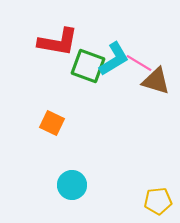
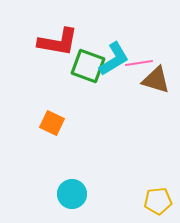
pink line: rotated 40 degrees counterclockwise
brown triangle: moved 1 px up
cyan circle: moved 9 px down
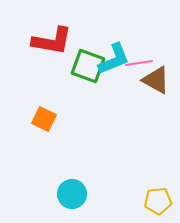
red L-shape: moved 6 px left, 1 px up
cyan L-shape: rotated 9 degrees clockwise
brown triangle: rotated 12 degrees clockwise
orange square: moved 8 px left, 4 px up
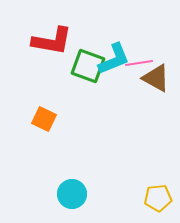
brown triangle: moved 2 px up
yellow pentagon: moved 3 px up
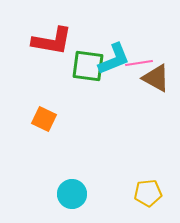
green square: rotated 12 degrees counterclockwise
yellow pentagon: moved 10 px left, 5 px up
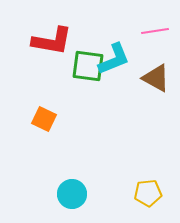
pink line: moved 16 px right, 32 px up
